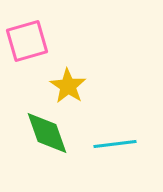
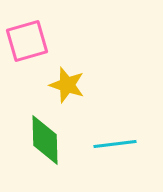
yellow star: moved 1 px left, 1 px up; rotated 15 degrees counterclockwise
green diamond: moved 2 px left, 7 px down; rotated 18 degrees clockwise
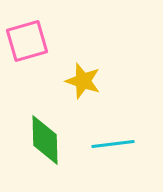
yellow star: moved 16 px right, 4 px up
cyan line: moved 2 px left
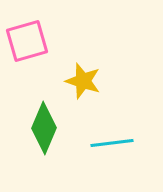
green diamond: moved 1 px left, 12 px up; rotated 24 degrees clockwise
cyan line: moved 1 px left, 1 px up
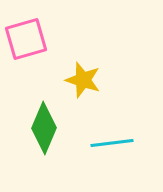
pink square: moved 1 px left, 2 px up
yellow star: moved 1 px up
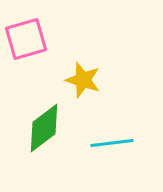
green diamond: rotated 30 degrees clockwise
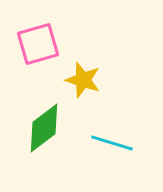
pink square: moved 12 px right, 5 px down
cyan line: rotated 24 degrees clockwise
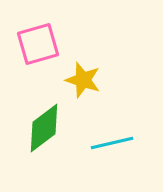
cyan line: rotated 30 degrees counterclockwise
